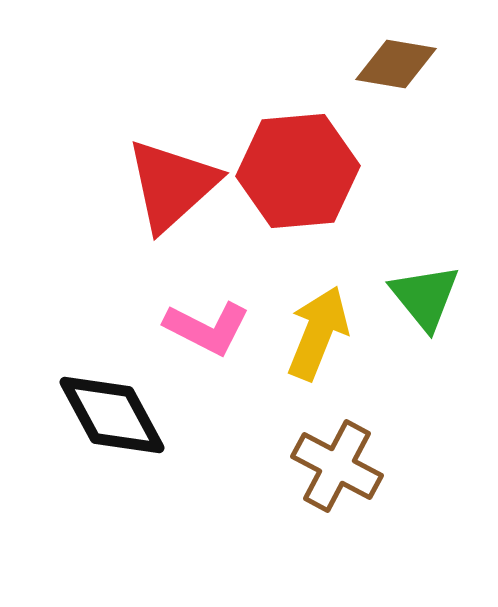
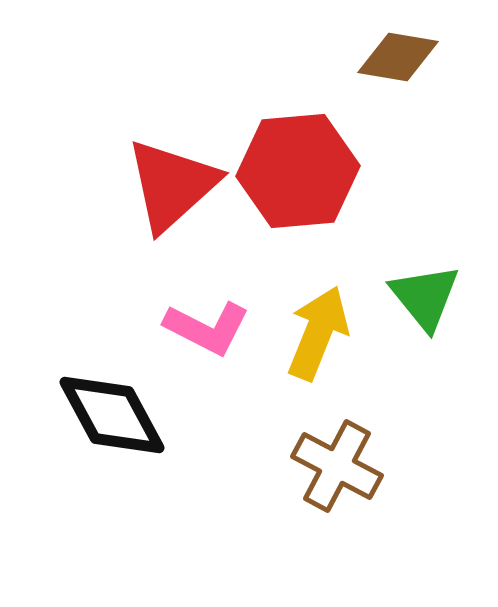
brown diamond: moved 2 px right, 7 px up
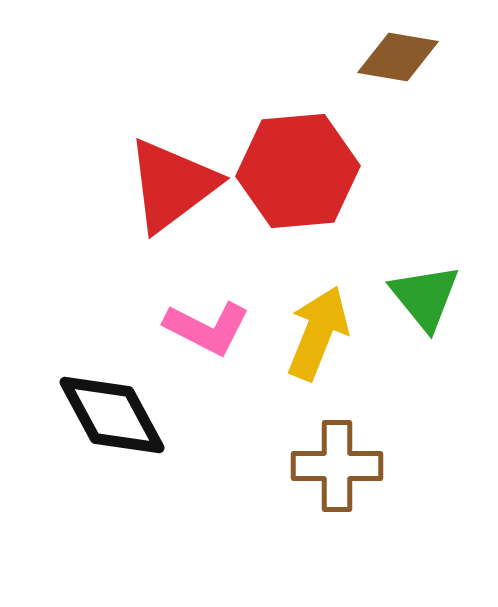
red triangle: rotated 5 degrees clockwise
brown cross: rotated 28 degrees counterclockwise
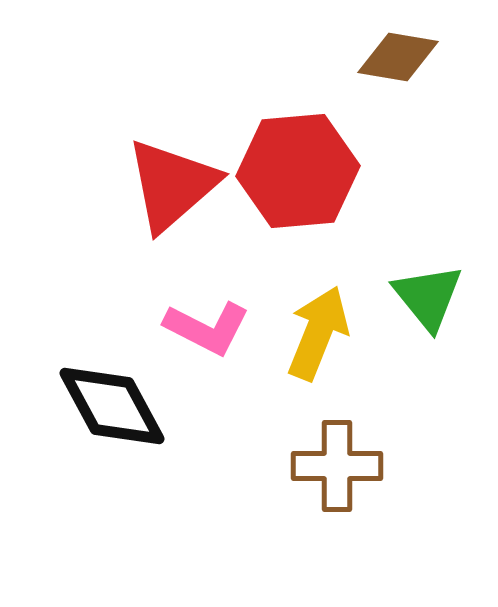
red triangle: rotated 4 degrees counterclockwise
green triangle: moved 3 px right
black diamond: moved 9 px up
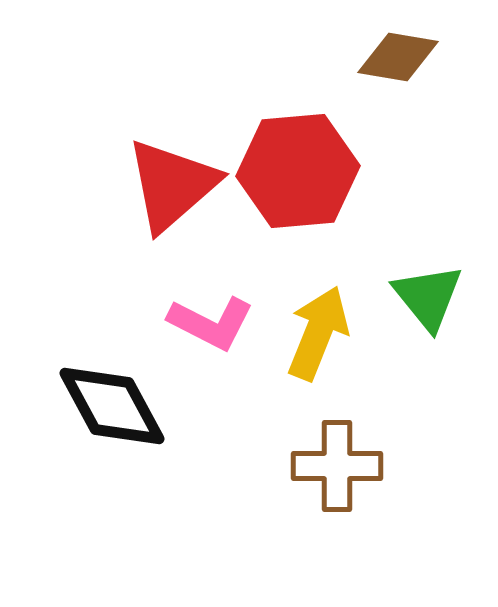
pink L-shape: moved 4 px right, 5 px up
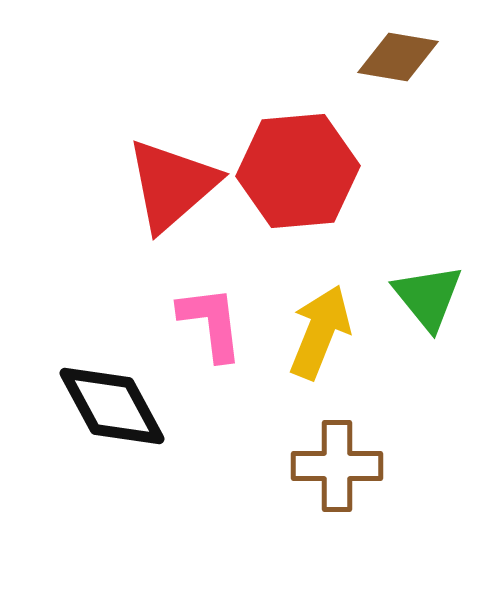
pink L-shape: rotated 124 degrees counterclockwise
yellow arrow: moved 2 px right, 1 px up
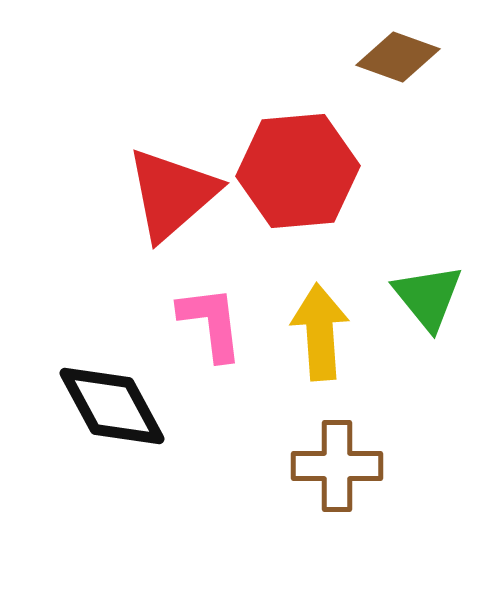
brown diamond: rotated 10 degrees clockwise
red triangle: moved 9 px down
yellow arrow: rotated 26 degrees counterclockwise
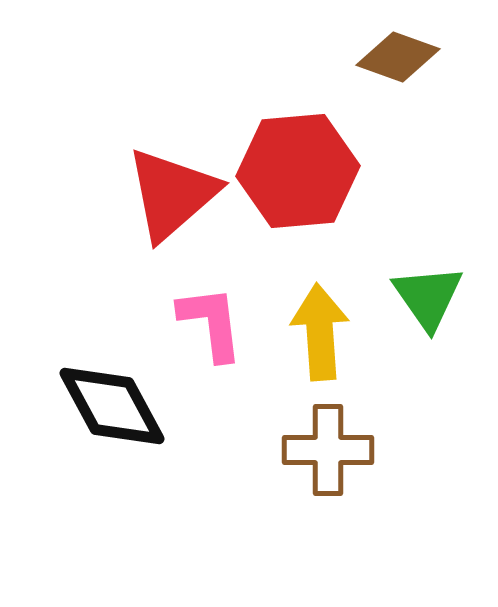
green triangle: rotated 4 degrees clockwise
brown cross: moved 9 px left, 16 px up
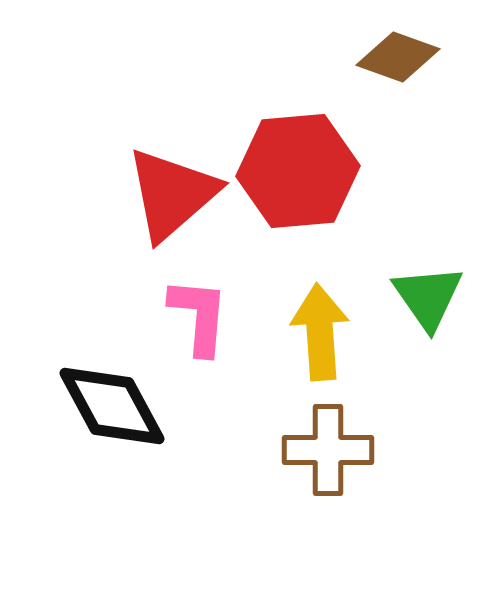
pink L-shape: moved 12 px left, 7 px up; rotated 12 degrees clockwise
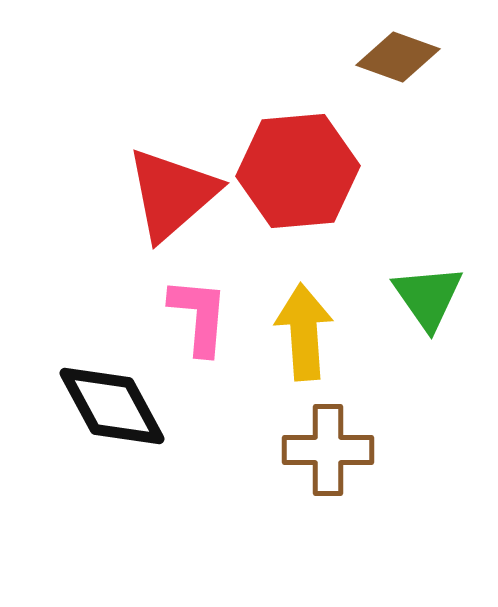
yellow arrow: moved 16 px left
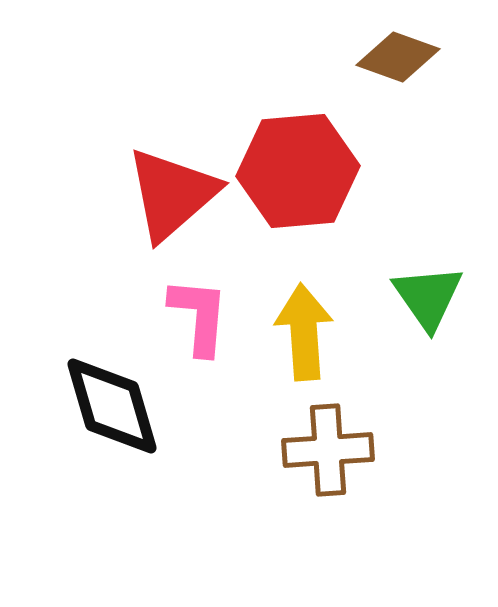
black diamond: rotated 12 degrees clockwise
brown cross: rotated 4 degrees counterclockwise
